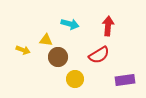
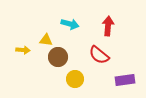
yellow arrow: rotated 16 degrees counterclockwise
red semicircle: rotated 70 degrees clockwise
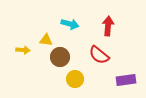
brown circle: moved 2 px right
purple rectangle: moved 1 px right
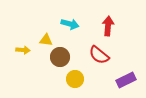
purple rectangle: rotated 18 degrees counterclockwise
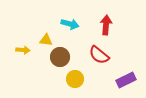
red arrow: moved 2 px left, 1 px up
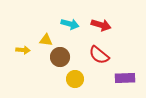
red arrow: moved 5 px left; rotated 102 degrees clockwise
purple rectangle: moved 1 px left, 2 px up; rotated 24 degrees clockwise
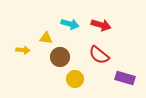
yellow triangle: moved 2 px up
purple rectangle: rotated 18 degrees clockwise
